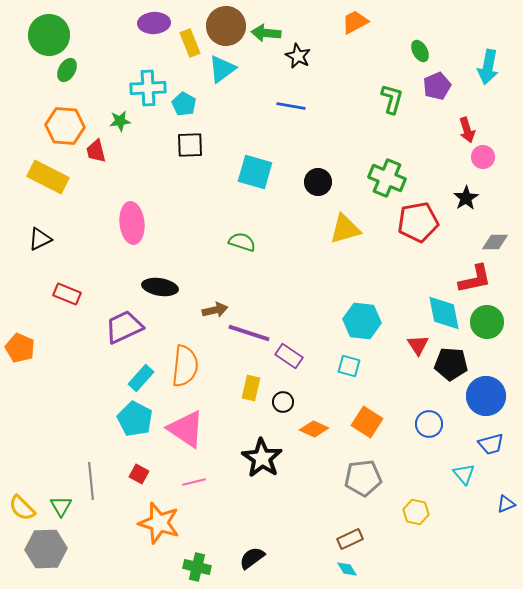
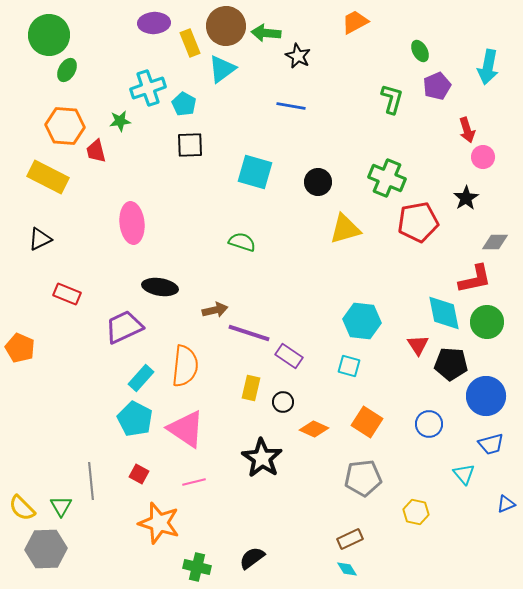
cyan cross at (148, 88): rotated 16 degrees counterclockwise
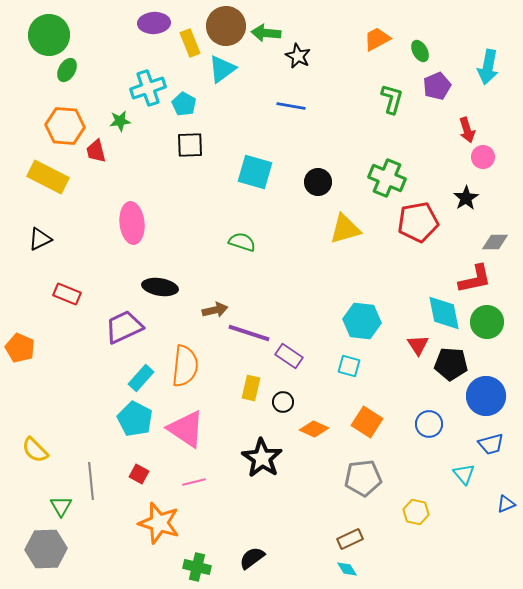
orange trapezoid at (355, 22): moved 22 px right, 17 px down
yellow semicircle at (22, 508): moved 13 px right, 58 px up
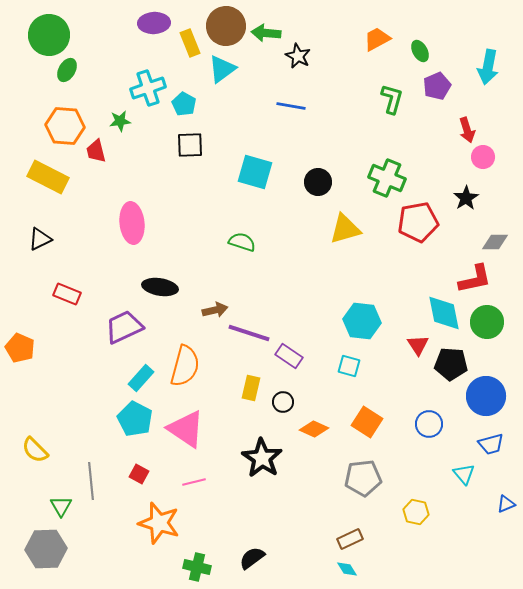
orange semicircle at (185, 366): rotated 9 degrees clockwise
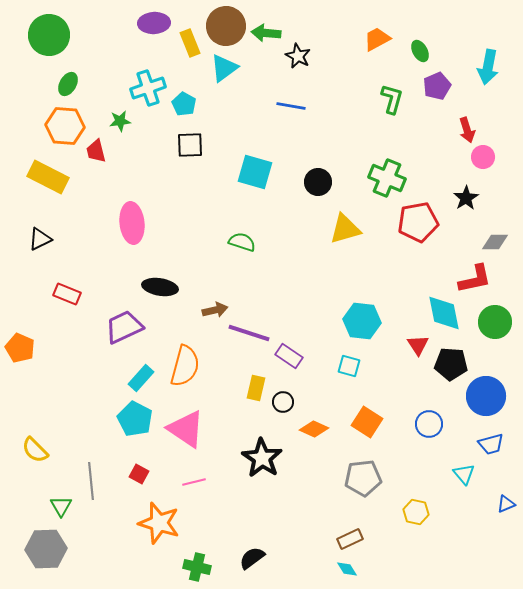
cyan triangle at (222, 69): moved 2 px right, 1 px up
green ellipse at (67, 70): moved 1 px right, 14 px down
green circle at (487, 322): moved 8 px right
yellow rectangle at (251, 388): moved 5 px right
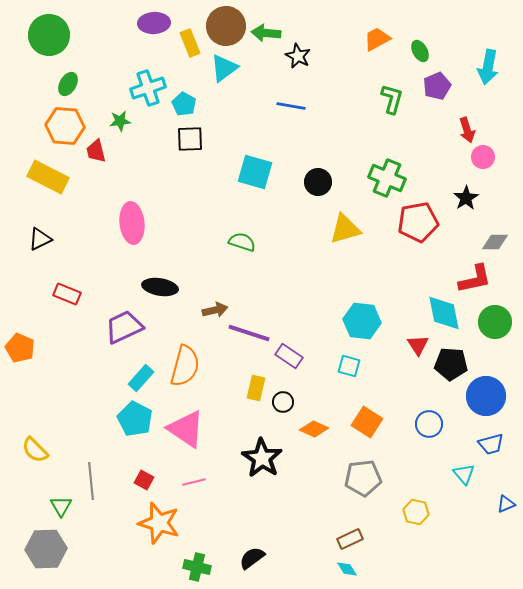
black square at (190, 145): moved 6 px up
red square at (139, 474): moved 5 px right, 6 px down
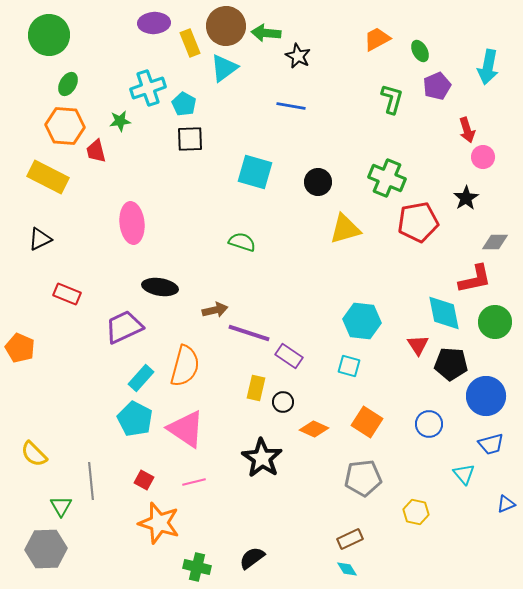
yellow semicircle at (35, 450): moved 1 px left, 4 px down
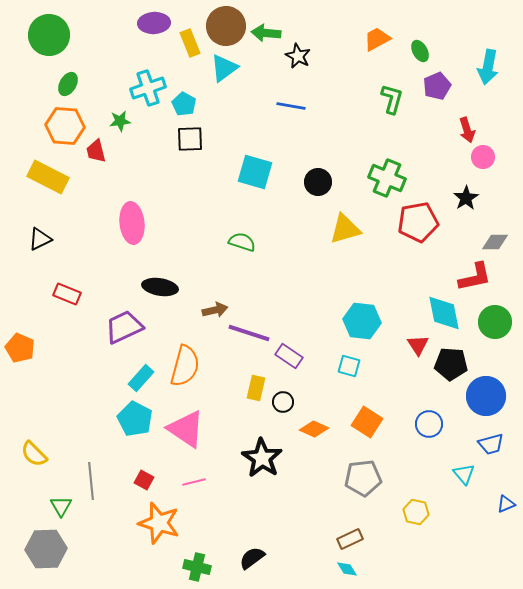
red L-shape at (475, 279): moved 2 px up
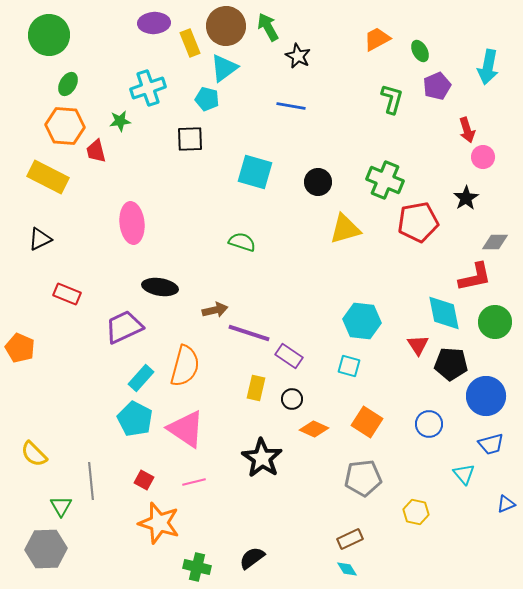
green arrow at (266, 33): moved 2 px right, 6 px up; rotated 56 degrees clockwise
cyan pentagon at (184, 104): moved 23 px right, 5 px up; rotated 15 degrees counterclockwise
green cross at (387, 178): moved 2 px left, 2 px down
black circle at (283, 402): moved 9 px right, 3 px up
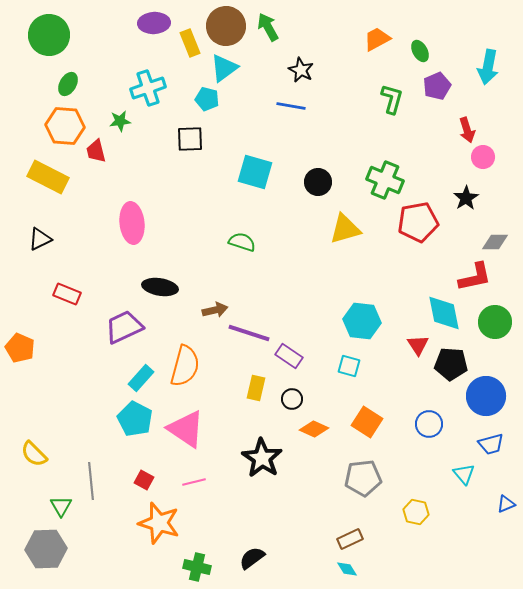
black star at (298, 56): moved 3 px right, 14 px down
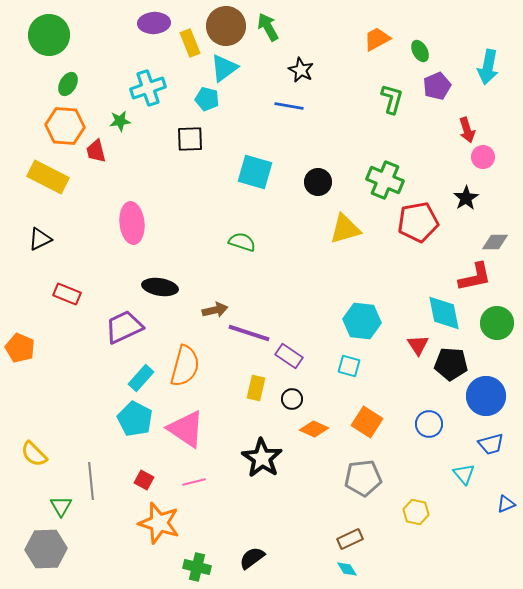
blue line at (291, 106): moved 2 px left
green circle at (495, 322): moved 2 px right, 1 px down
